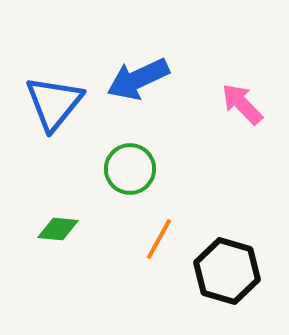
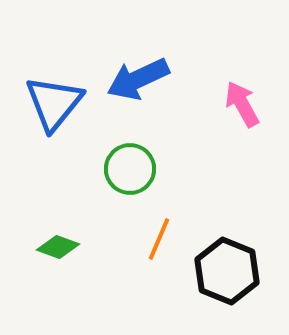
pink arrow: rotated 15 degrees clockwise
green diamond: moved 18 px down; rotated 15 degrees clockwise
orange line: rotated 6 degrees counterclockwise
black hexagon: rotated 6 degrees clockwise
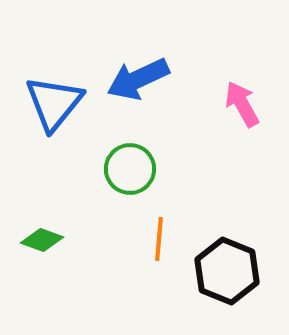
orange line: rotated 18 degrees counterclockwise
green diamond: moved 16 px left, 7 px up
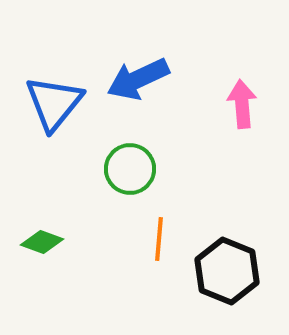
pink arrow: rotated 24 degrees clockwise
green diamond: moved 2 px down
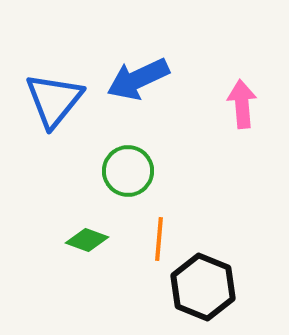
blue triangle: moved 3 px up
green circle: moved 2 px left, 2 px down
green diamond: moved 45 px right, 2 px up
black hexagon: moved 24 px left, 16 px down
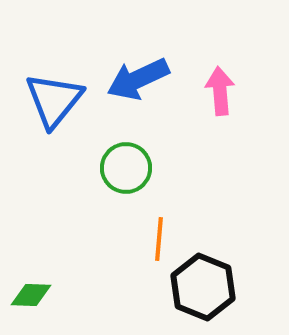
pink arrow: moved 22 px left, 13 px up
green circle: moved 2 px left, 3 px up
green diamond: moved 56 px left, 55 px down; rotated 18 degrees counterclockwise
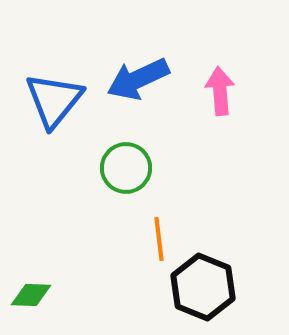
orange line: rotated 12 degrees counterclockwise
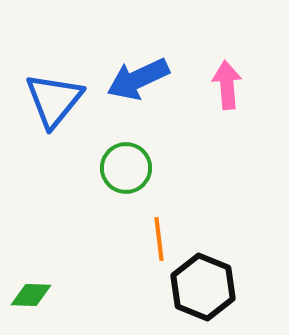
pink arrow: moved 7 px right, 6 px up
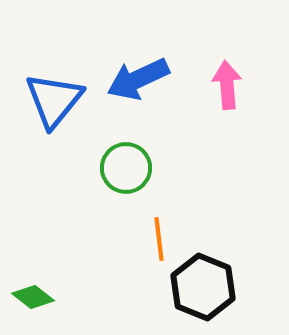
green diamond: moved 2 px right, 2 px down; rotated 36 degrees clockwise
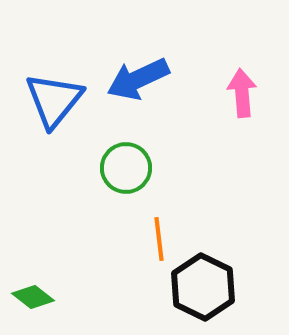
pink arrow: moved 15 px right, 8 px down
black hexagon: rotated 4 degrees clockwise
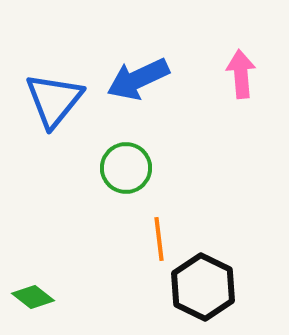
pink arrow: moved 1 px left, 19 px up
